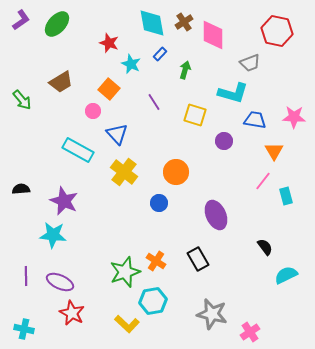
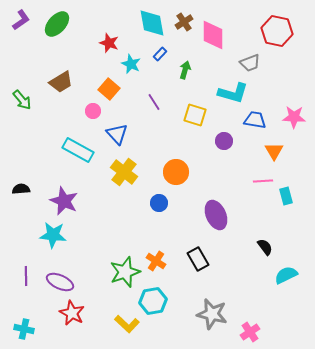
pink line at (263, 181): rotated 48 degrees clockwise
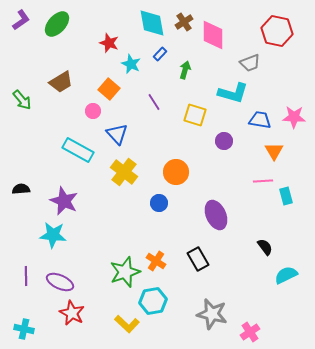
blue trapezoid at (255, 120): moved 5 px right
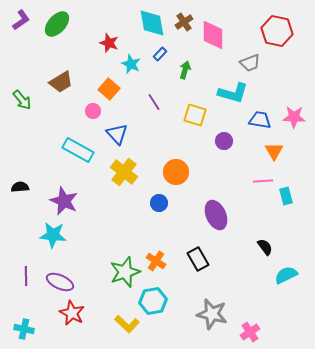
black semicircle at (21, 189): moved 1 px left, 2 px up
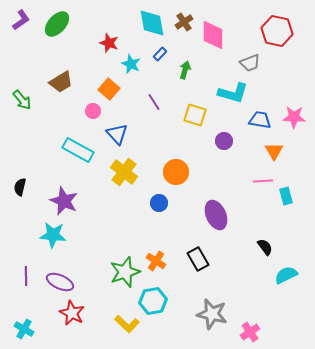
black semicircle at (20, 187): rotated 72 degrees counterclockwise
cyan cross at (24, 329): rotated 18 degrees clockwise
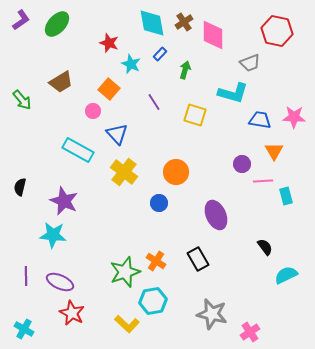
purple circle at (224, 141): moved 18 px right, 23 px down
